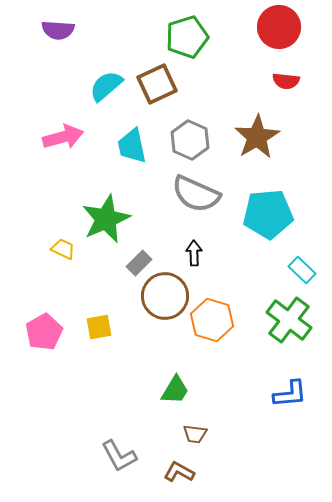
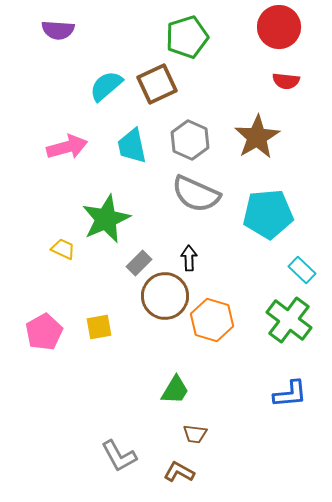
pink arrow: moved 4 px right, 10 px down
black arrow: moved 5 px left, 5 px down
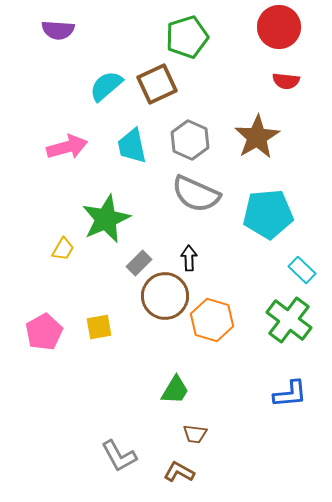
yellow trapezoid: rotated 95 degrees clockwise
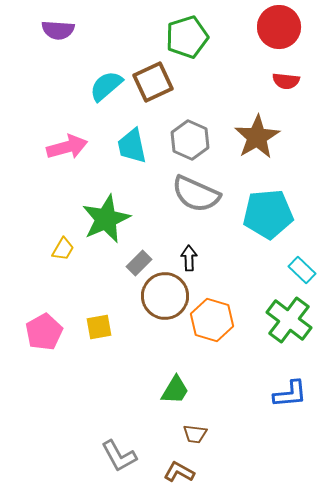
brown square: moved 4 px left, 2 px up
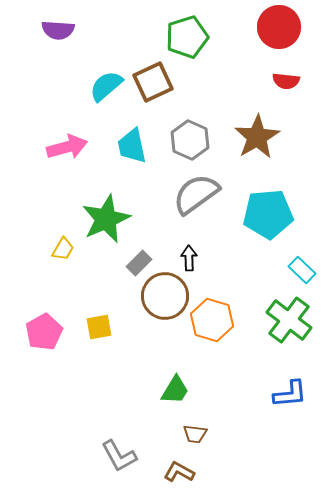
gray semicircle: rotated 120 degrees clockwise
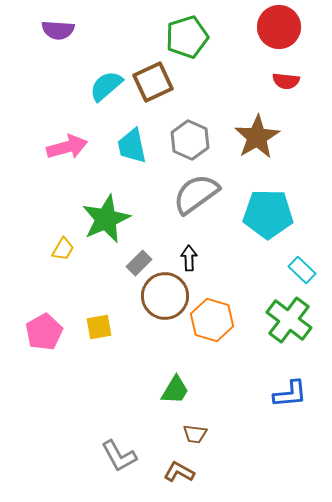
cyan pentagon: rotated 6 degrees clockwise
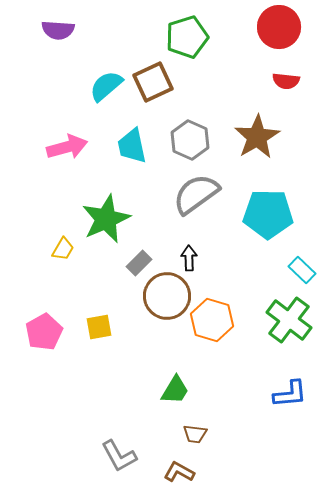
brown circle: moved 2 px right
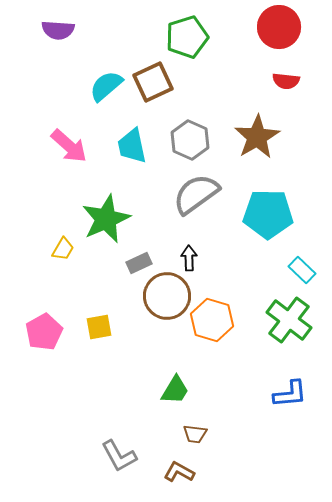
pink arrow: moved 2 px right, 1 px up; rotated 57 degrees clockwise
gray rectangle: rotated 20 degrees clockwise
